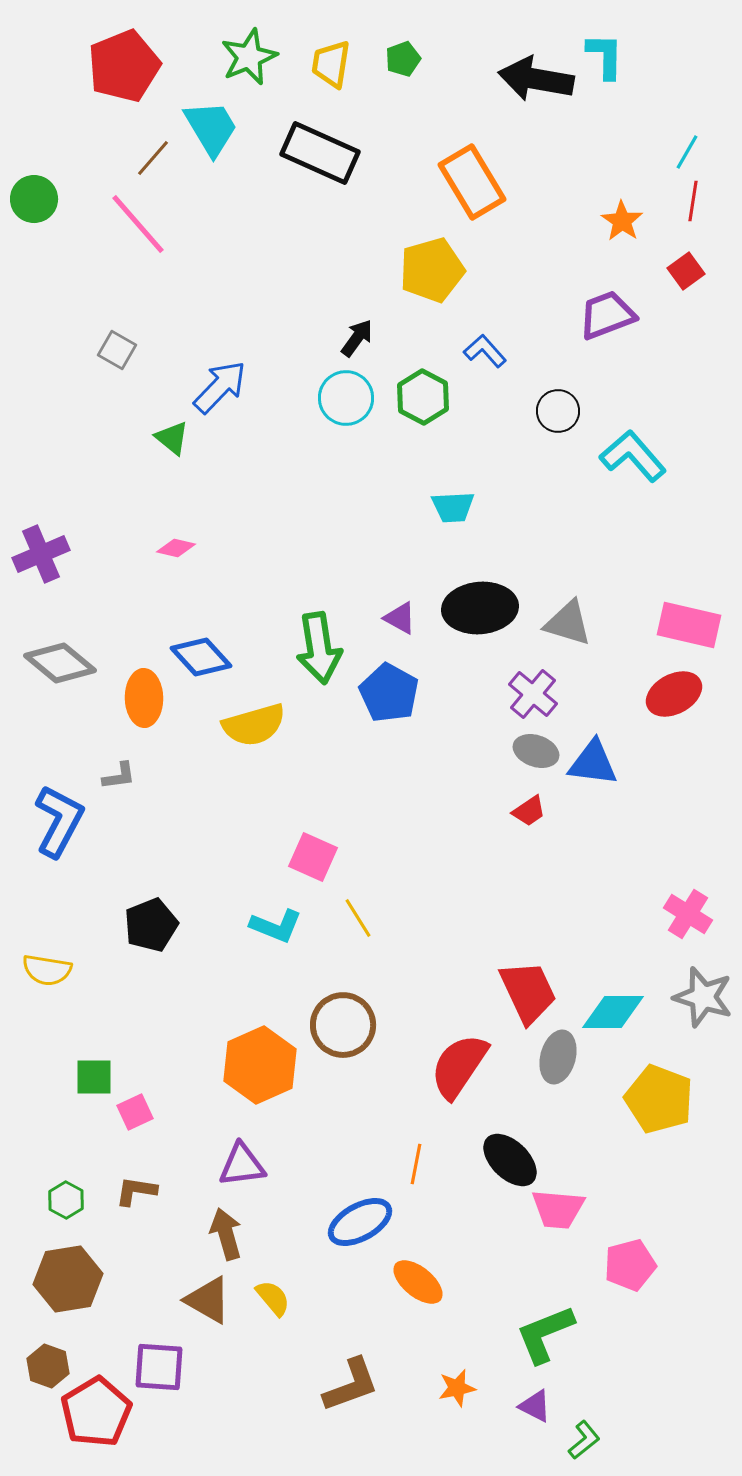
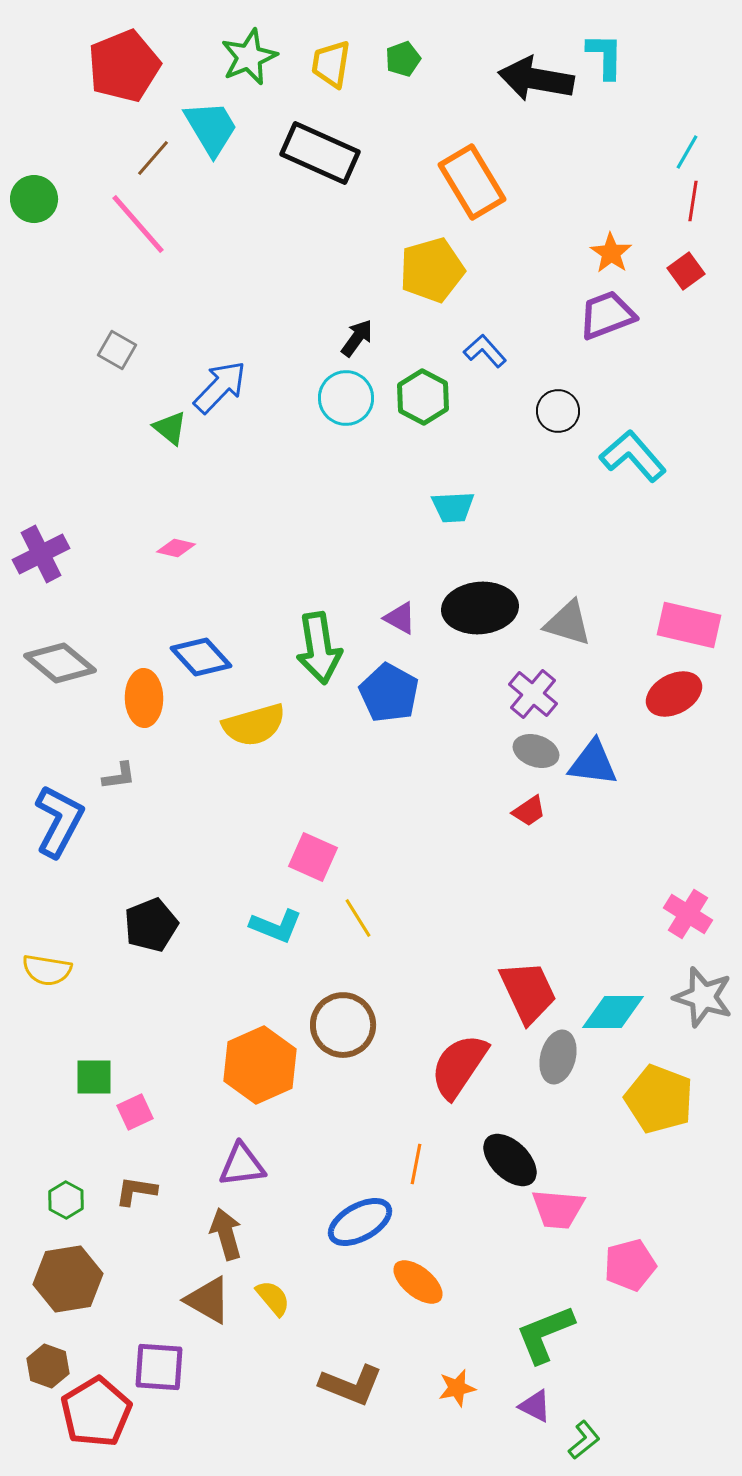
orange star at (622, 221): moved 11 px left, 32 px down
green triangle at (172, 438): moved 2 px left, 10 px up
purple cross at (41, 554): rotated 4 degrees counterclockwise
brown L-shape at (351, 1385): rotated 42 degrees clockwise
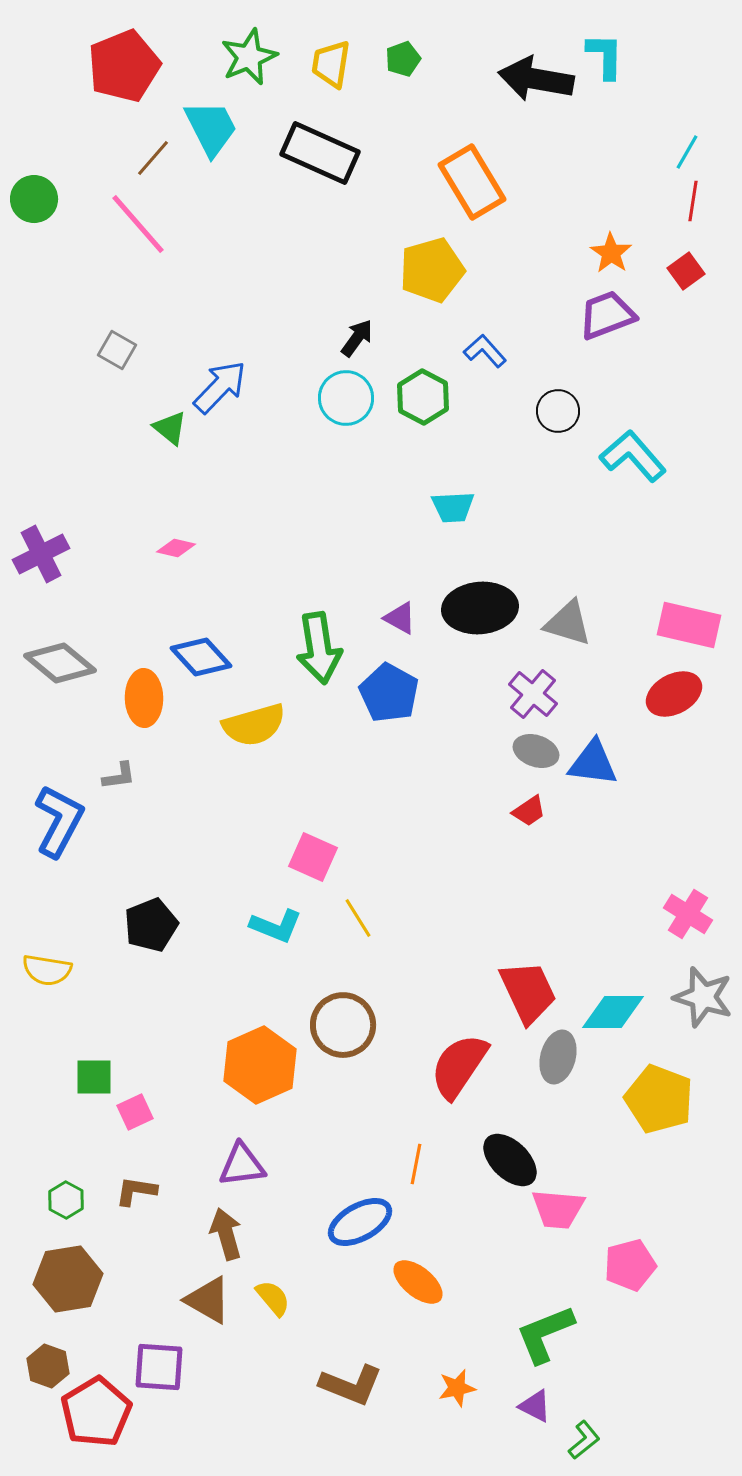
cyan trapezoid at (211, 128): rotated 4 degrees clockwise
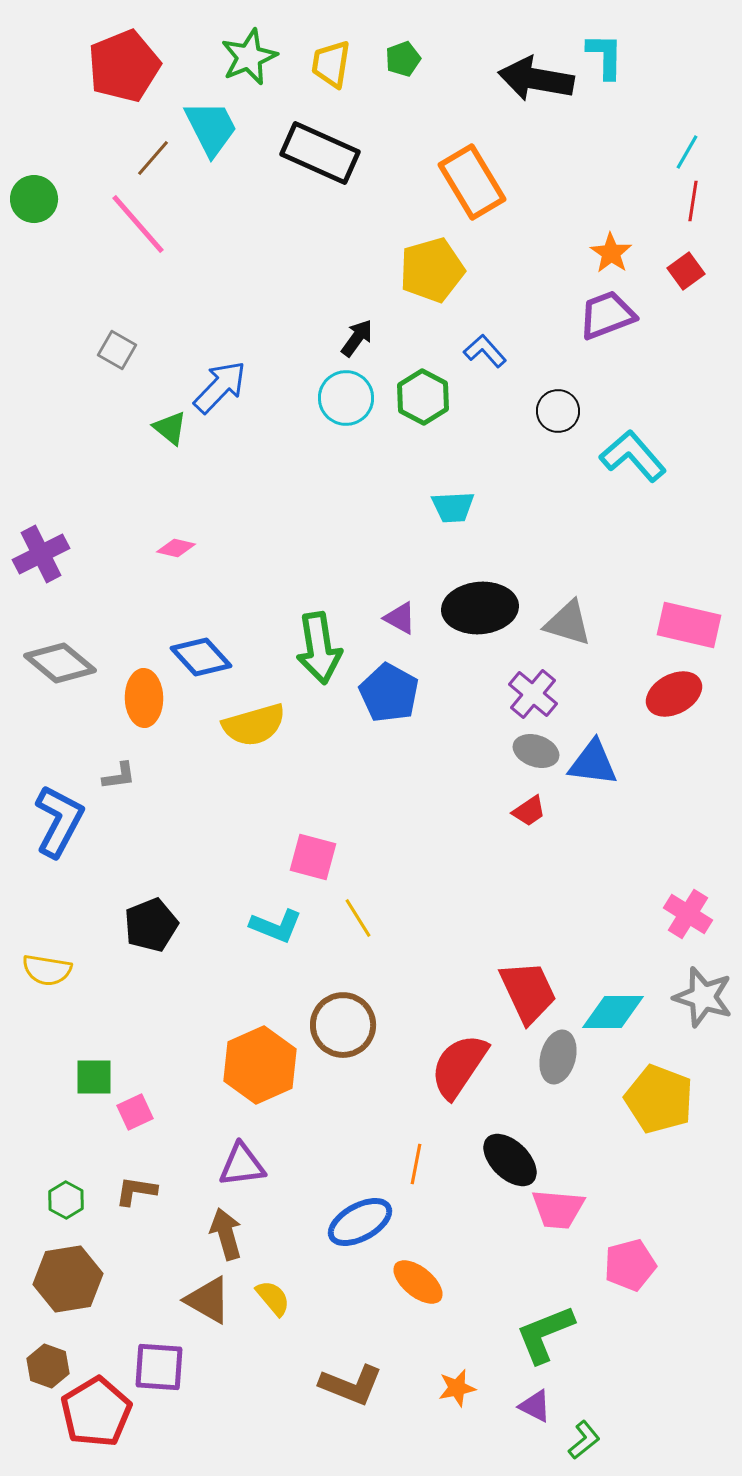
pink square at (313, 857): rotated 9 degrees counterclockwise
